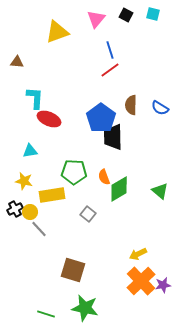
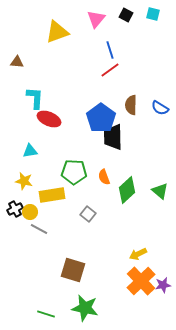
green diamond: moved 8 px right, 1 px down; rotated 12 degrees counterclockwise
gray line: rotated 18 degrees counterclockwise
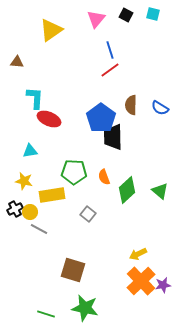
yellow triangle: moved 6 px left, 2 px up; rotated 15 degrees counterclockwise
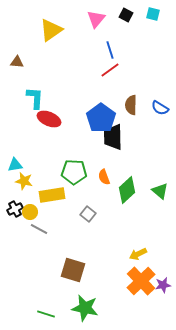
cyan triangle: moved 15 px left, 14 px down
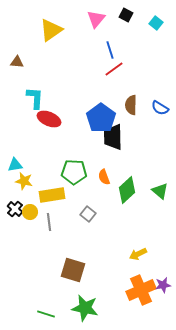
cyan square: moved 3 px right, 9 px down; rotated 24 degrees clockwise
red line: moved 4 px right, 1 px up
black cross: rotated 21 degrees counterclockwise
gray line: moved 10 px right, 7 px up; rotated 54 degrees clockwise
orange cross: moved 9 px down; rotated 20 degrees clockwise
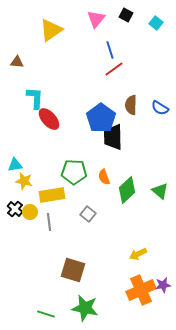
red ellipse: rotated 25 degrees clockwise
